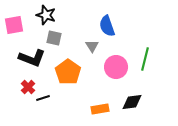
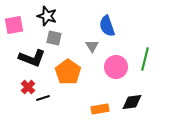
black star: moved 1 px right, 1 px down
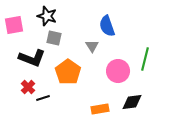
pink circle: moved 2 px right, 4 px down
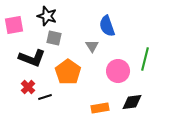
black line: moved 2 px right, 1 px up
orange rectangle: moved 1 px up
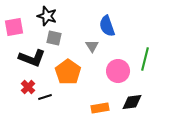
pink square: moved 2 px down
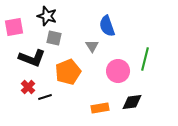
orange pentagon: rotated 15 degrees clockwise
